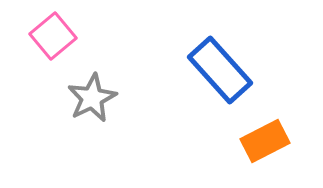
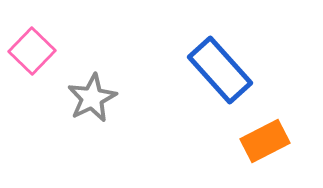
pink square: moved 21 px left, 15 px down; rotated 6 degrees counterclockwise
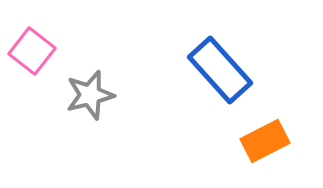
pink square: rotated 6 degrees counterclockwise
gray star: moved 2 px left, 3 px up; rotated 12 degrees clockwise
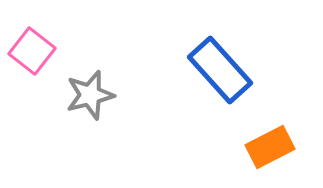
orange rectangle: moved 5 px right, 6 px down
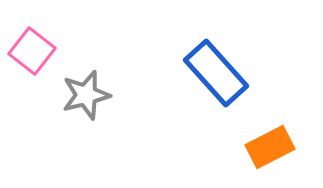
blue rectangle: moved 4 px left, 3 px down
gray star: moved 4 px left
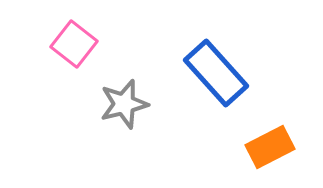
pink square: moved 42 px right, 7 px up
gray star: moved 38 px right, 9 px down
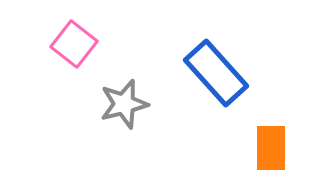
orange rectangle: moved 1 px right, 1 px down; rotated 63 degrees counterclockwise
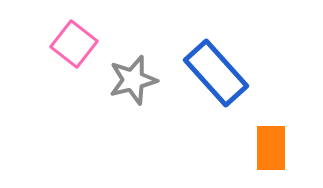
gray star: moved 9 px right, 24 px up
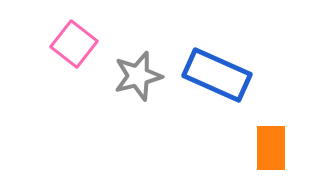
blue rectangle: moved 1 px right, 2 px down; rotated 24 degrees counterclockwise
gray star: moved 5 px right, 4 px up
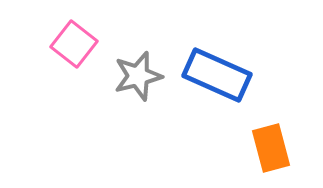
orange rectangle: rotated 15 degrees counterclockwise
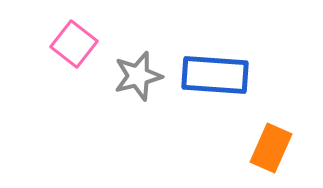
blue rectangle: moved 2 px left; rotated 20 degrees counterclockwise
orange rectangle: rotated 39 degrees clockwise
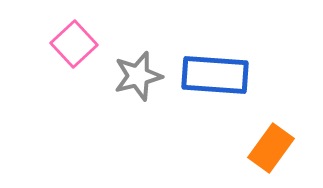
pink square: rotated 9 degrees clockwise
orange rectangle: rotated 12 degrees clockwise
